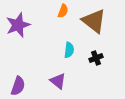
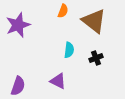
purple triangle: rotated 12 degrees counterclockwise
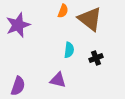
brown triangle: moved 4 px left, 2 px up
purple triangle: moved 1 px up; rotated 12 degrees counterclockwise
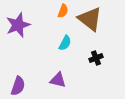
cyan semicircle: moved 4 px left, 7 px up; rotated 21 degrees clockwise
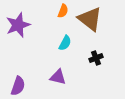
purple triangle: moved 3 px up
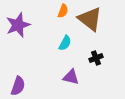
purple triangle: moved 13 px right
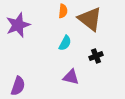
orange semicircle: rotated 16 degrees counterclockwise
black cross: moved 2 px up
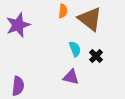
cyan semicircle: moved 10 px right, 6 px down; rotated 49 degrees counterclockwise
black cross: rotated 24 degrees counterclockwise
purple semicircle: rotated 12 degrees counterclockwise
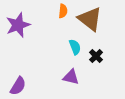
cyan semicircle: moved 2 px up
purple semicircle: rotated 24 degrees clockwise
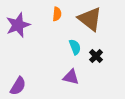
orange semicircle: moved 6 px left, 3 px down
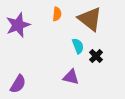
cyan semicircle: moved 3 px right, 1 px up
purple semicircle: moved 2 px up
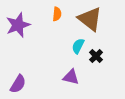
cyan semicircle: rotated 133 degrees counterclockwise
